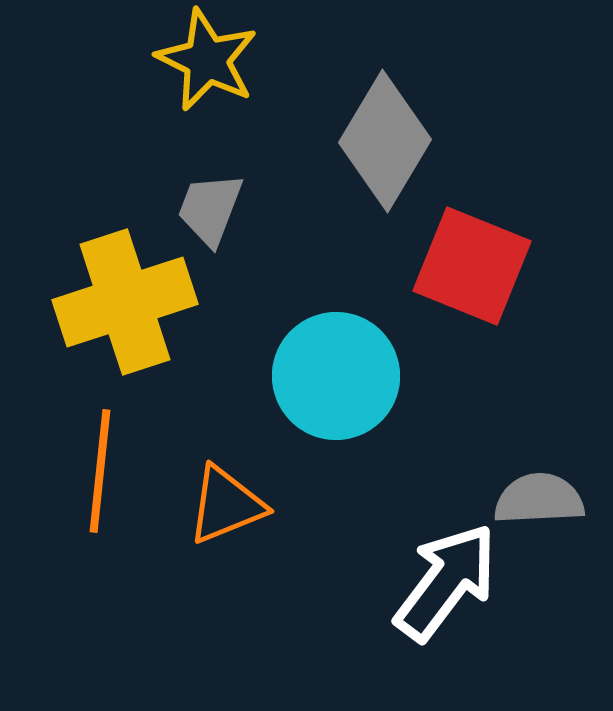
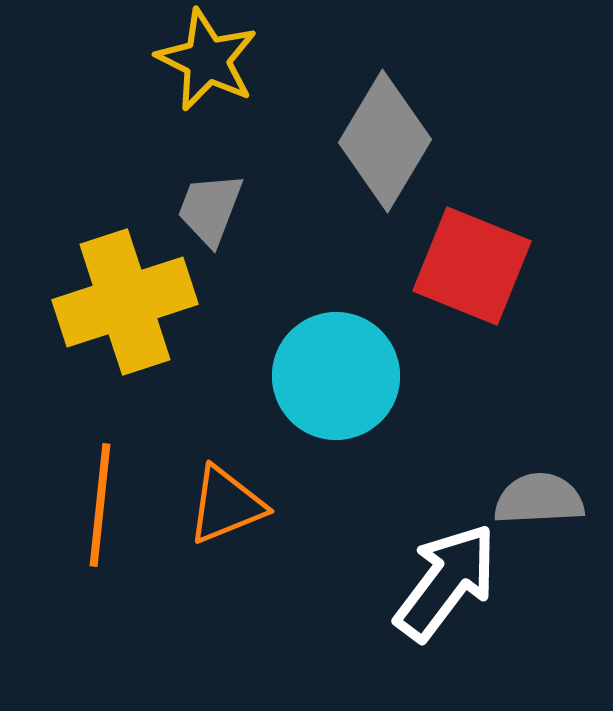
orange line: moved 34 px down
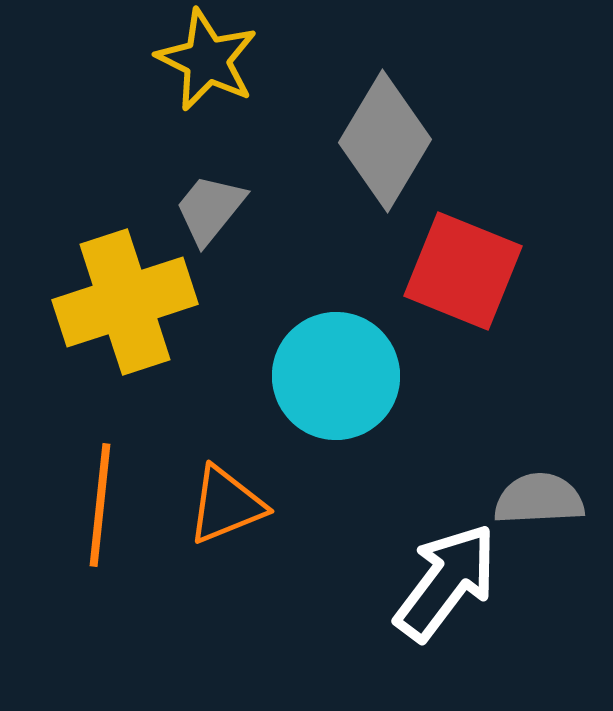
gray trapezoid: rotated 18 degrees clockwise
red square: moved 9 px left, 5 px down
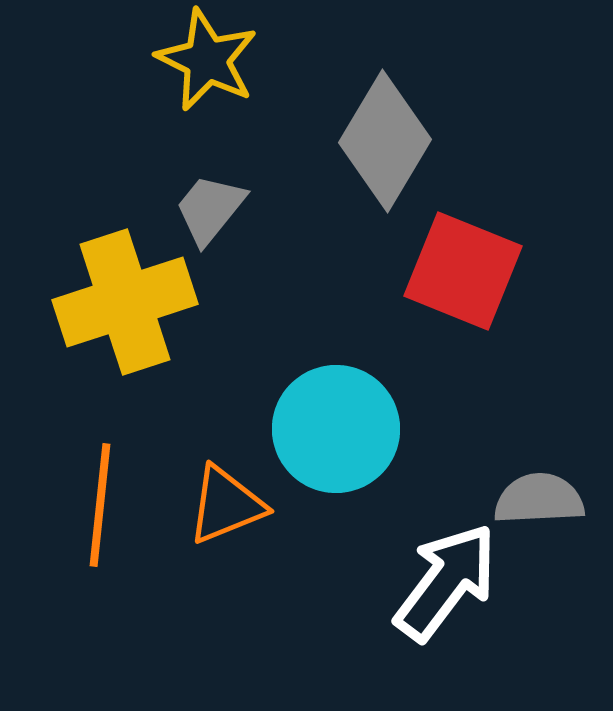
cyan circle: moved 53 px down
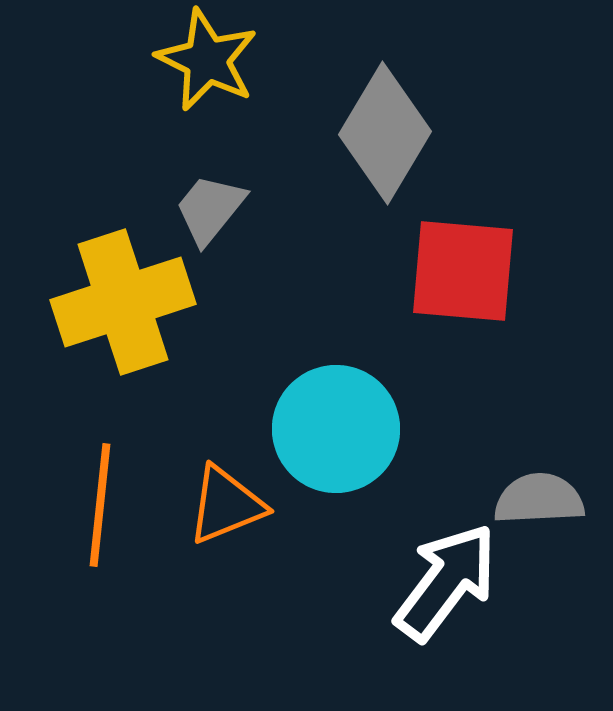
gray diamond: moved 8 px up
red square: rotated 17 degrees counterclockwise
yellow cross: moved 2 px left
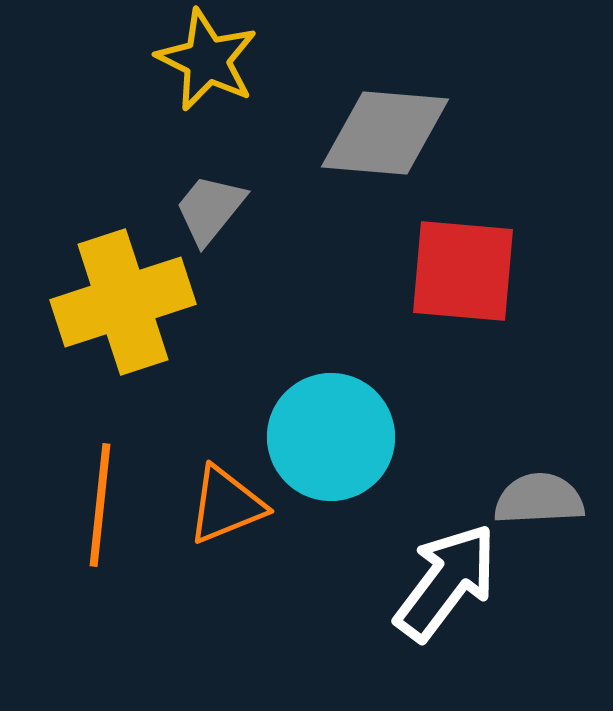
gray diamond: rotated 64 degrees clockwise
cyan circle: moved 5 px left, 8 px down
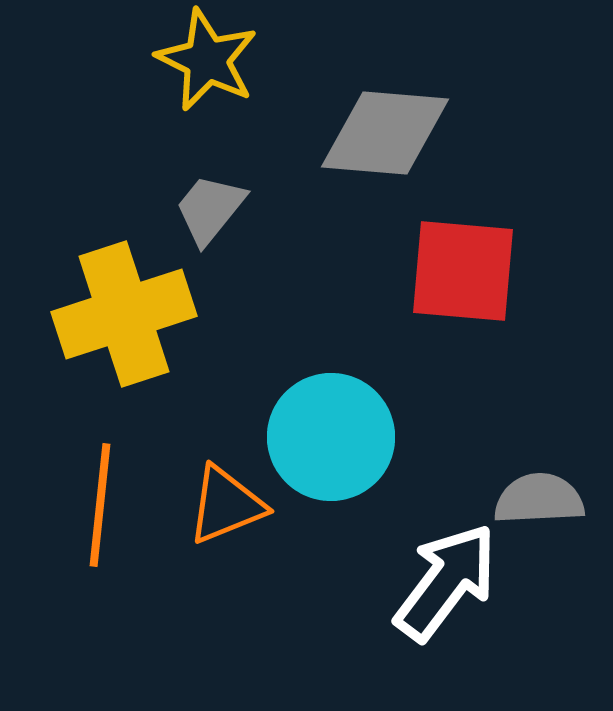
yellow cross: moved 1 px right, 12 px down
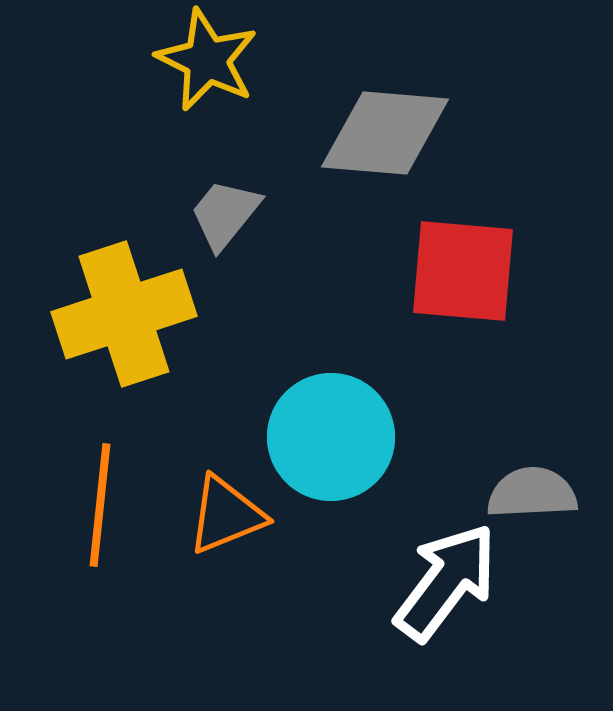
gray trapezoid: moved 15 px right, 5 px down
gray semicircle: moved 7 px left, 6 px up
orange triangle: moved 10 px down
